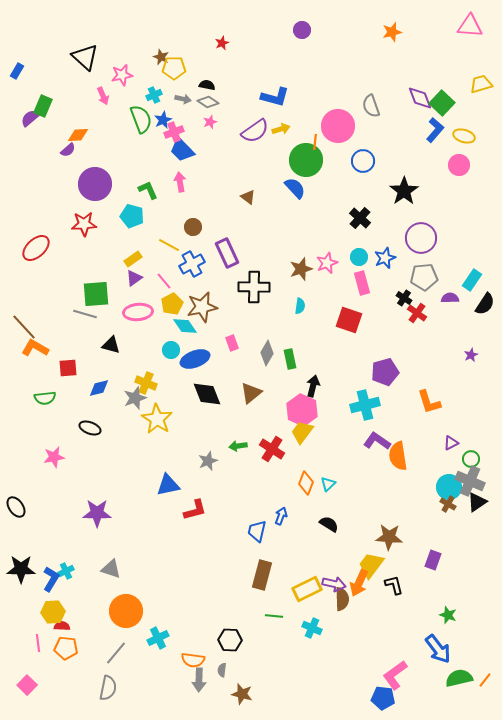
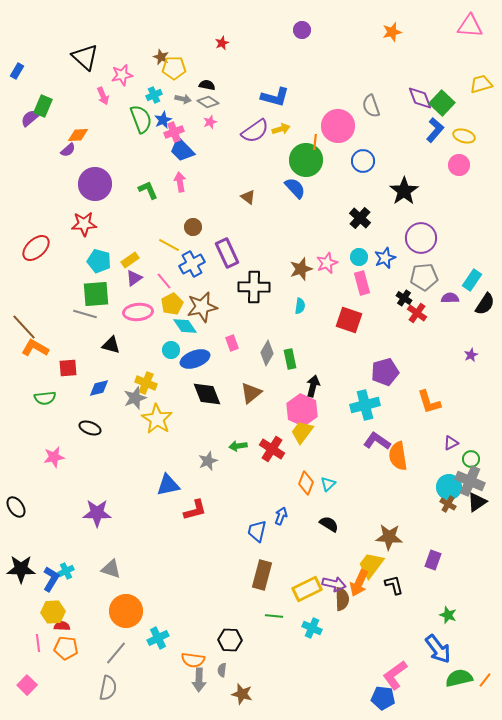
cyan pentagon at (132, 216): moved 33 px left, 45 px down
yellow rectangle at (133, 259): moved 3 px left, 1 px down
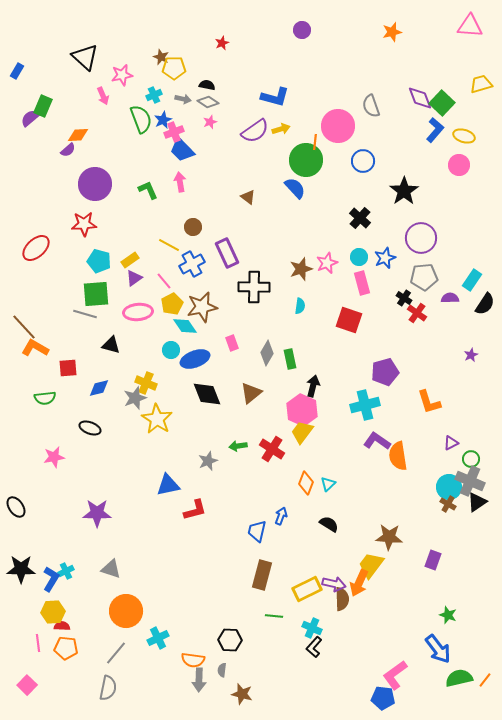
black L-shape at (394, 585): moved 80 px left, 62 px down; rotated 125 degrees counterclockwise
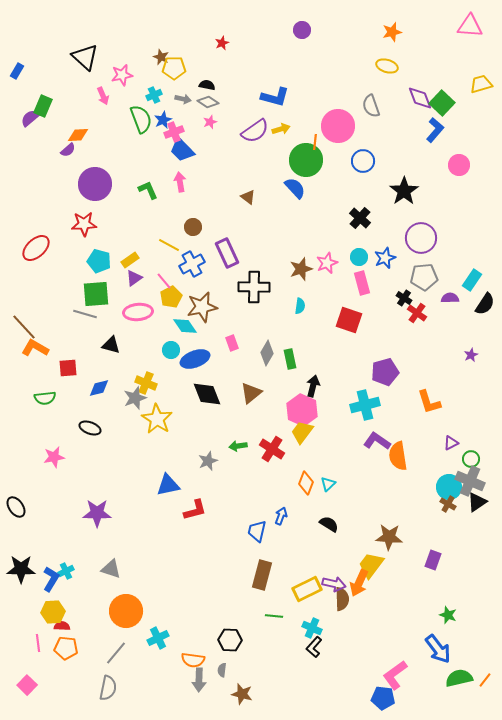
yellow ellipse at (464, 136): moved 77 px left, 70 px up
yellow pentagon at (172, 304): moved 1 px left, 7 px up
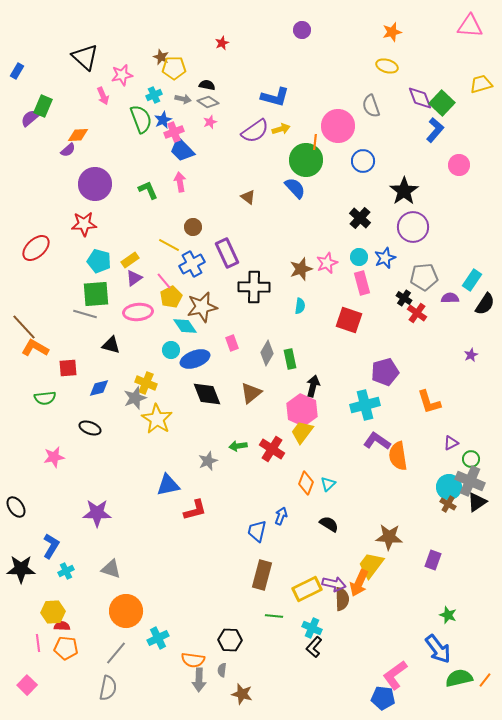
purple circle at (421, 238): moved 8 px left, 11 px up
blue L-shape at (51, 579): moved 33 px up
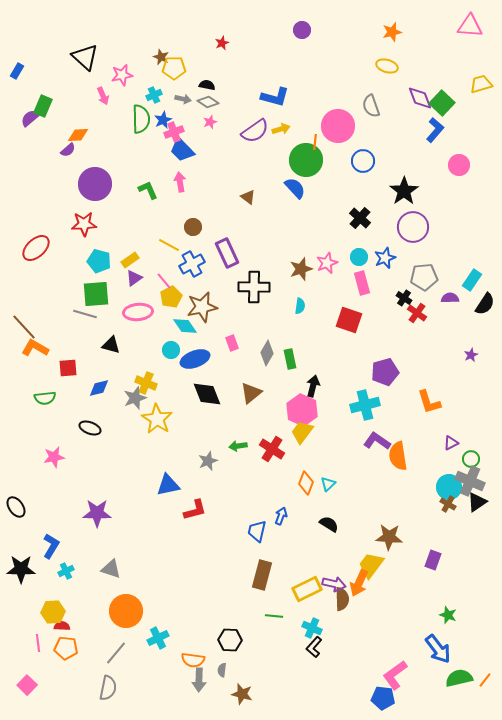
green semicircle at (141, 119): rotated 20 degrees clockwise
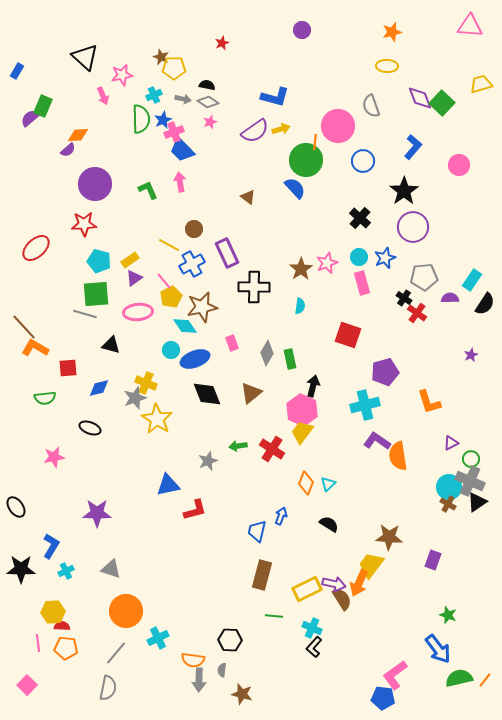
yellow ellipse at (387, 66): rotated 15 degrees counterclockwise
blue L-shape at (435, 130): moved 22 px left, 17 px down
brown circle at (193, 227): moved 1 px right, 2 px down
brown star at (301, 269): rotated 15 degrees counterclockwise
red square at (349, 320): moved 1 px left, 15 px down
brown semicircle at (342, 599): rotated 30 degrees counterclockwise
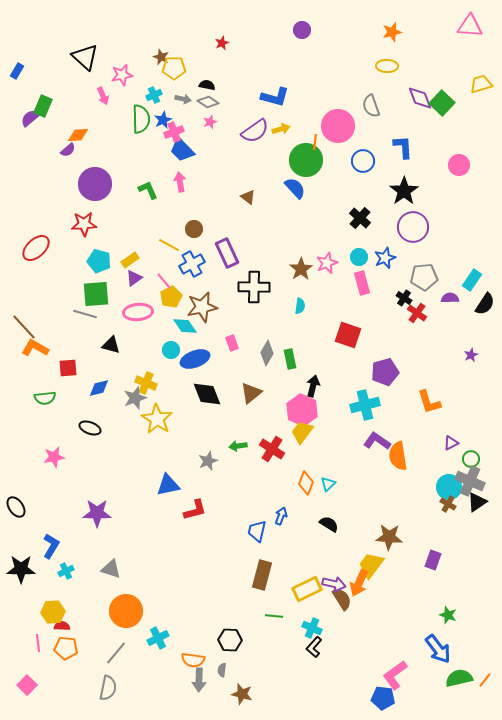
blue L-shape at (413, 147): moved 10 px left; rotated 45 degrees counterclockwise
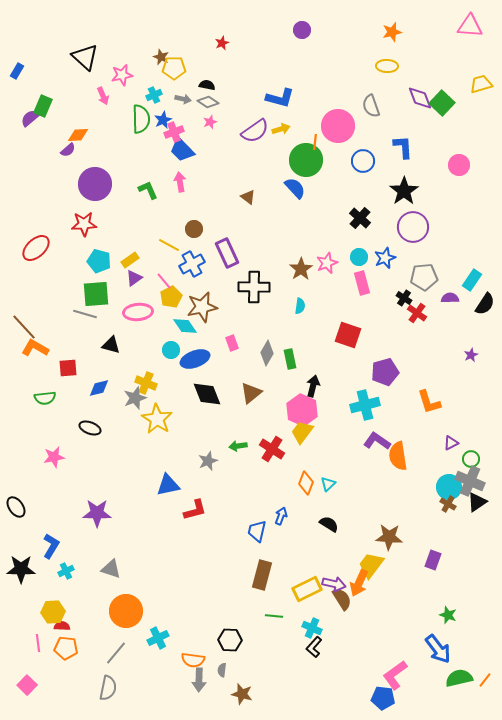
blue L-shape at (275, 97): moved 5 px right, 1 px down
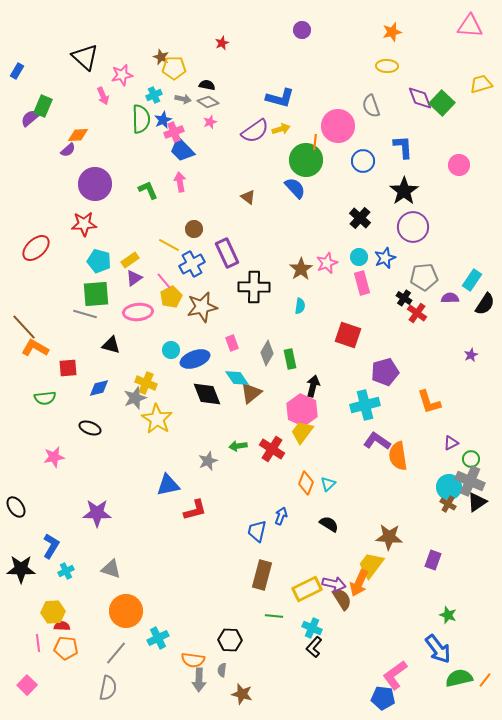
cyan diamond at (185, 326): moved 52 px right, 52 px down
